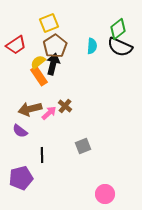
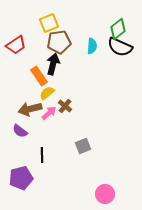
brown pentagon: moved 4 px right, 4 px up; rotated 25 degrees clockwise
yellow semicircle: moved 9 px right, 31 px down
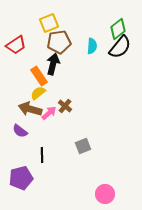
black semicircle: rotated 75 degrees counterclockwise
yellow semicircle: moved 9 px left
brown arrow: rotated 30 degrees clockwise
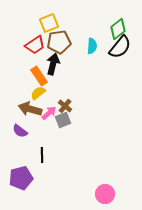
red trapezoid: moved 19 px right
gray square: moved 20 px left, 26 px up
